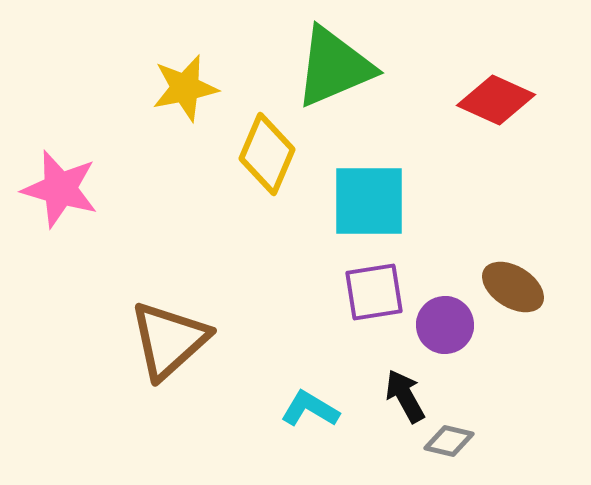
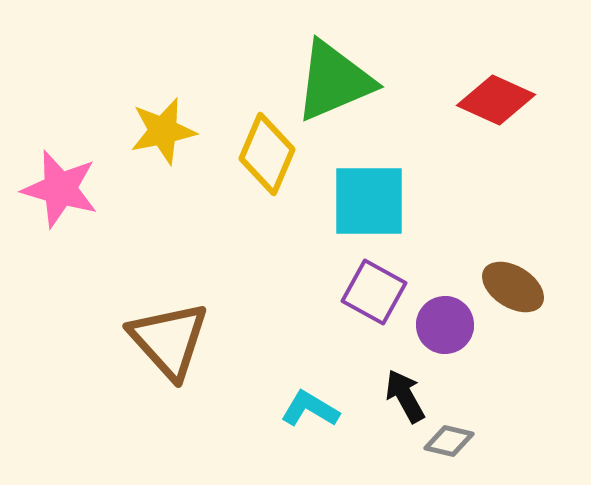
green triangle: moved 14 px down
yellow star: moved 22 px left, 43 px down
purple square: rotated 38 degrees clockwise
brown triangle: rotated 30 degrees counterclockwise
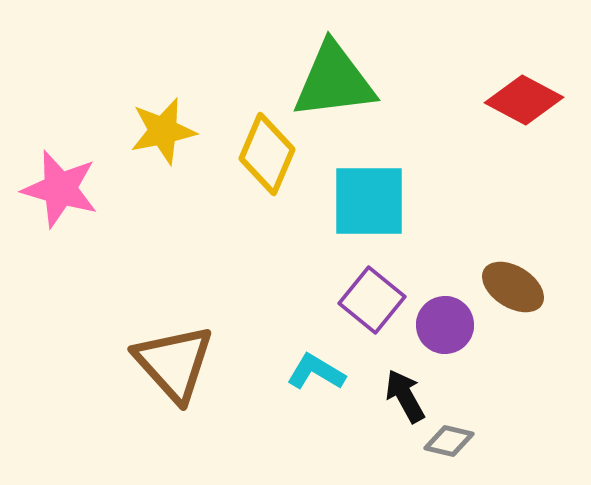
green triangle: rotated 16 degrees clockwise
red diamond: moved 28 px right; rotated 4 degrees clockwise
purple square: moved 2 px left, 8 px down; rotated 10 degrees clockwise
brown triangle: moved 5 px right, 23 px down
cyan L-shape: moved 6 px right, 37 px up
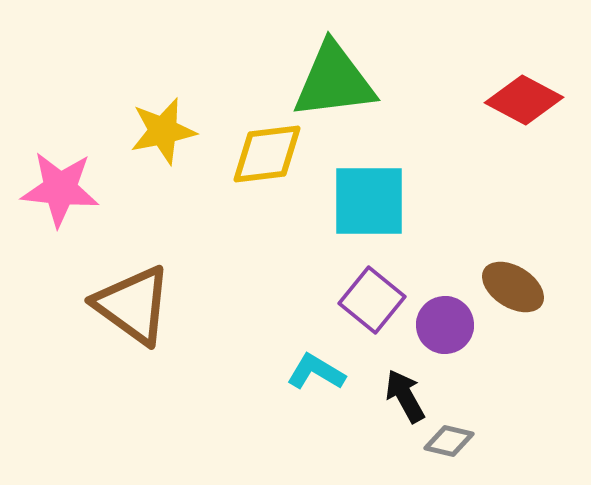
yellow diamond: rotated 60 degrees clockwise
pink star: rotated 10 degrees counterclockwise
brown triangle: moved 41 px left, 58 px up; rotated 12 degrees counterclockwise
